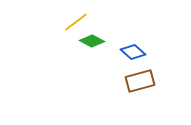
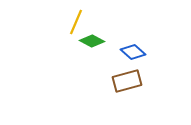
yellow line: rotated 30 degrees counterclockwise
brown rectangle: moved 13 px left
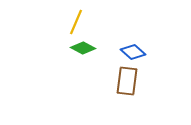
green diamond: moved 9 px left, 7 px down
brown rectangle: rotated 68 degrees counterclockwise
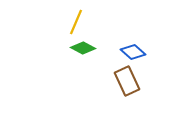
brown rectangle: rotated 32 degrees counterclockwise
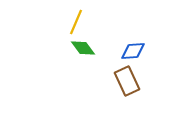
green diamond: rotated 25 degrees clockwise
blue diamond: moved 1 px up; rotated 45 degrees counterclockwise
